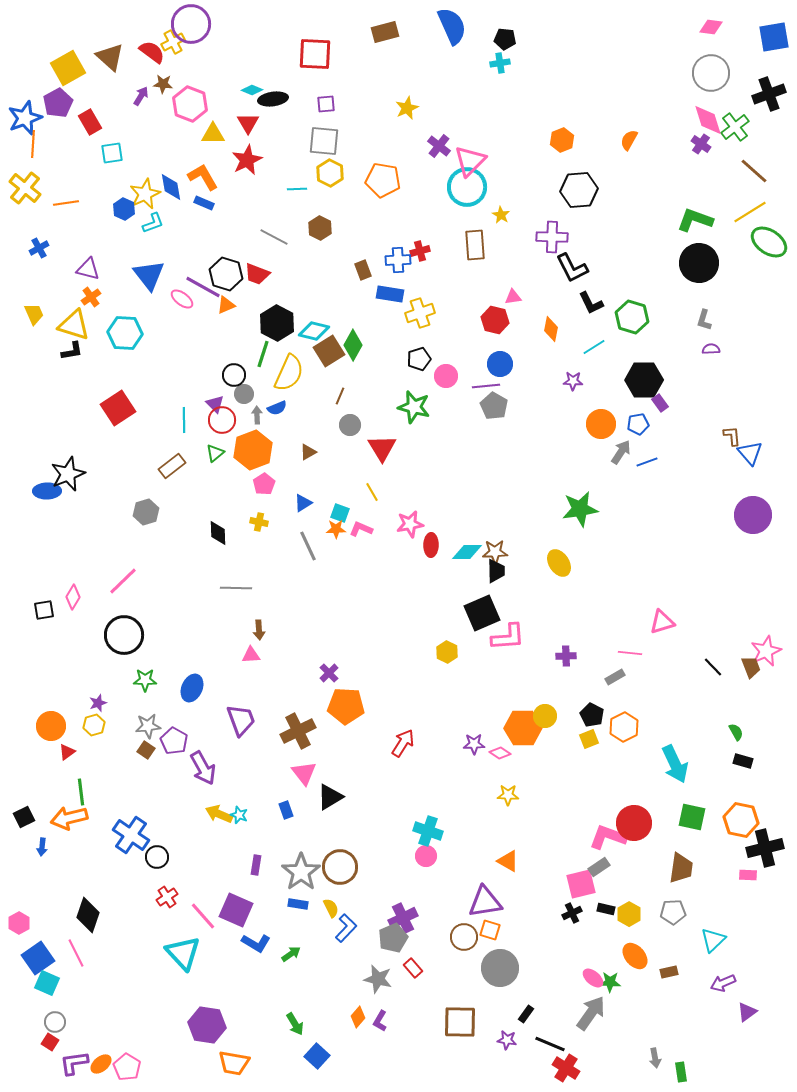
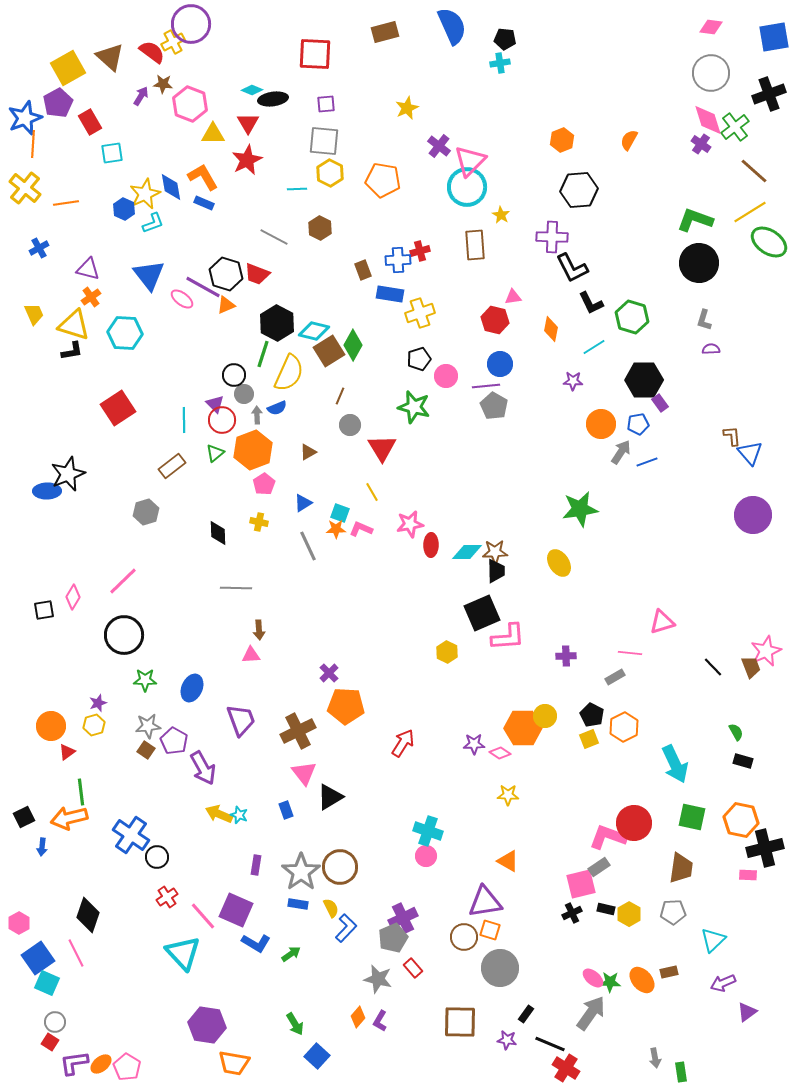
orange ellipse at (635, 956): moved 7 px right, 24 px down
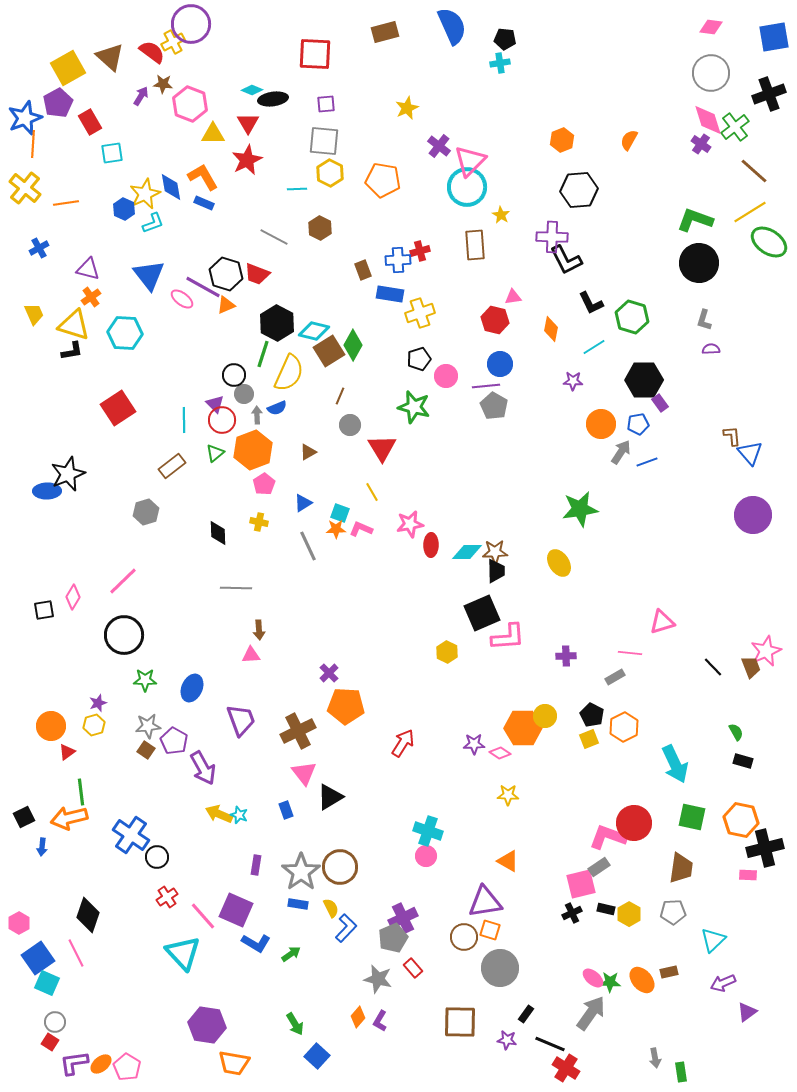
black L-shape at (572, 268): moved 6 px left, 8 px up
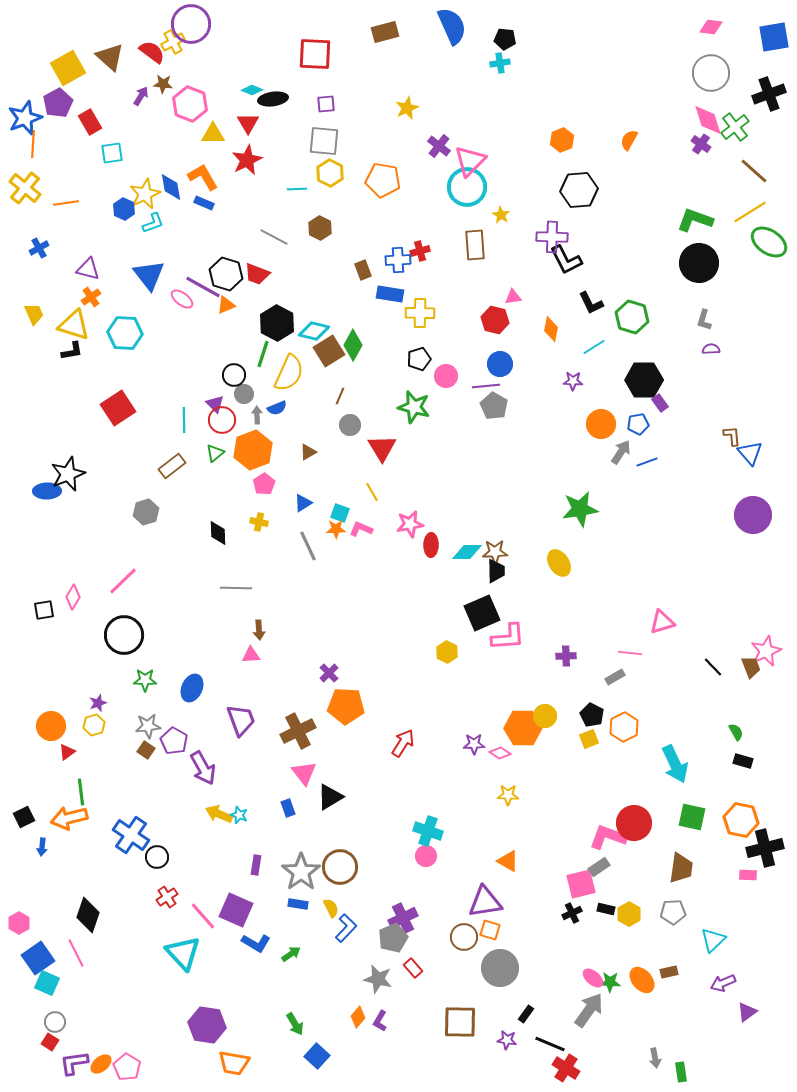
yellow cross at (420, 313): rotated 20 degrees clockwise
blue rectangle at (286, 810): moved 2 px right, 2 px up
gray arrow at (591, 1013): moved 2 px left, 3 px up
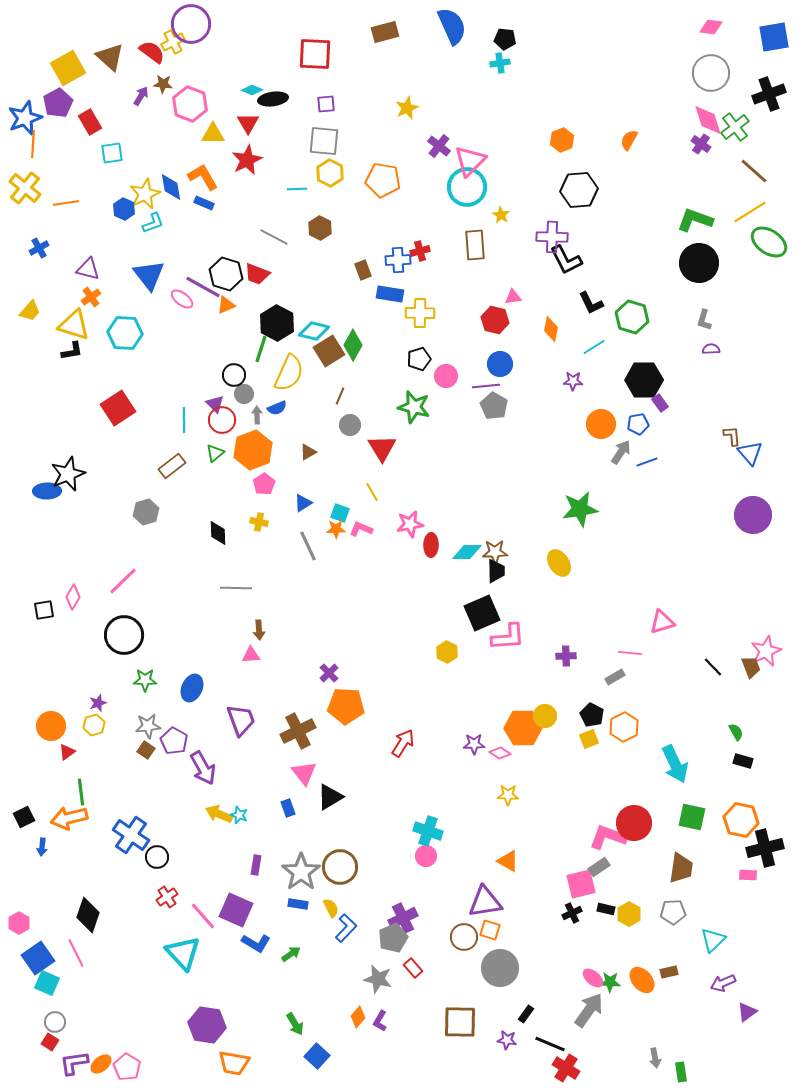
yellow trapezoid at (34, 314): moved 4 px left, 3 px up; rotated 65 degrees clockwise
green line at (263, 354): moved 2 px left, 5 px up
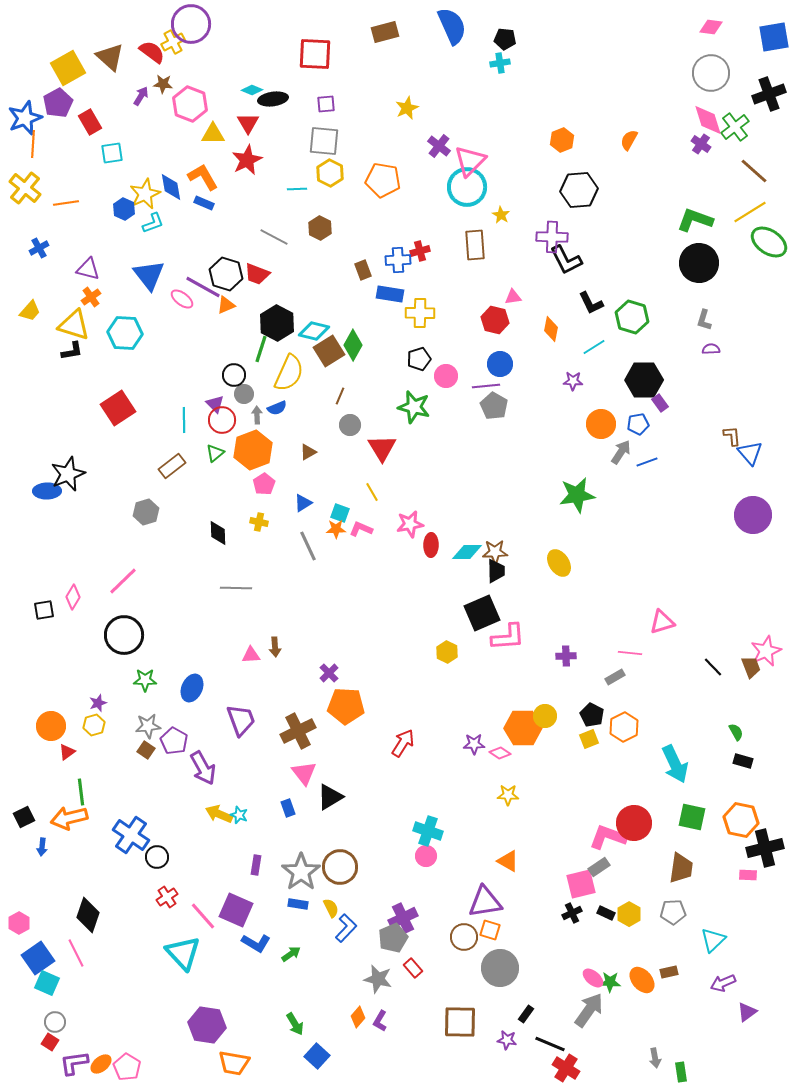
green star at (580, 509): moved 3 px left, 14 px up
brown arrow at (259, 630): moved 16 px right, 17 px down
black rectangle at (606, 909): moved 4 px down; rotated 12 degrees clockwise
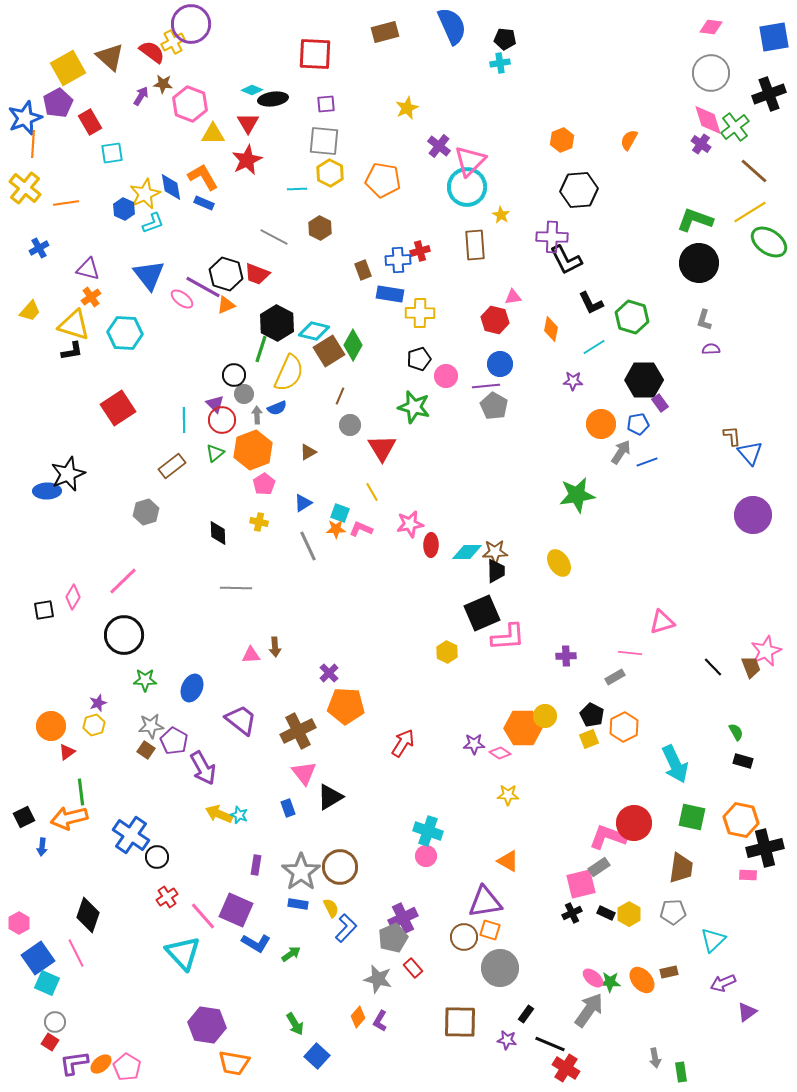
purple trapezoid at (241, 720): rotated 32 degrees counterclockwise
gray star at (148, 726): moved 3 px right
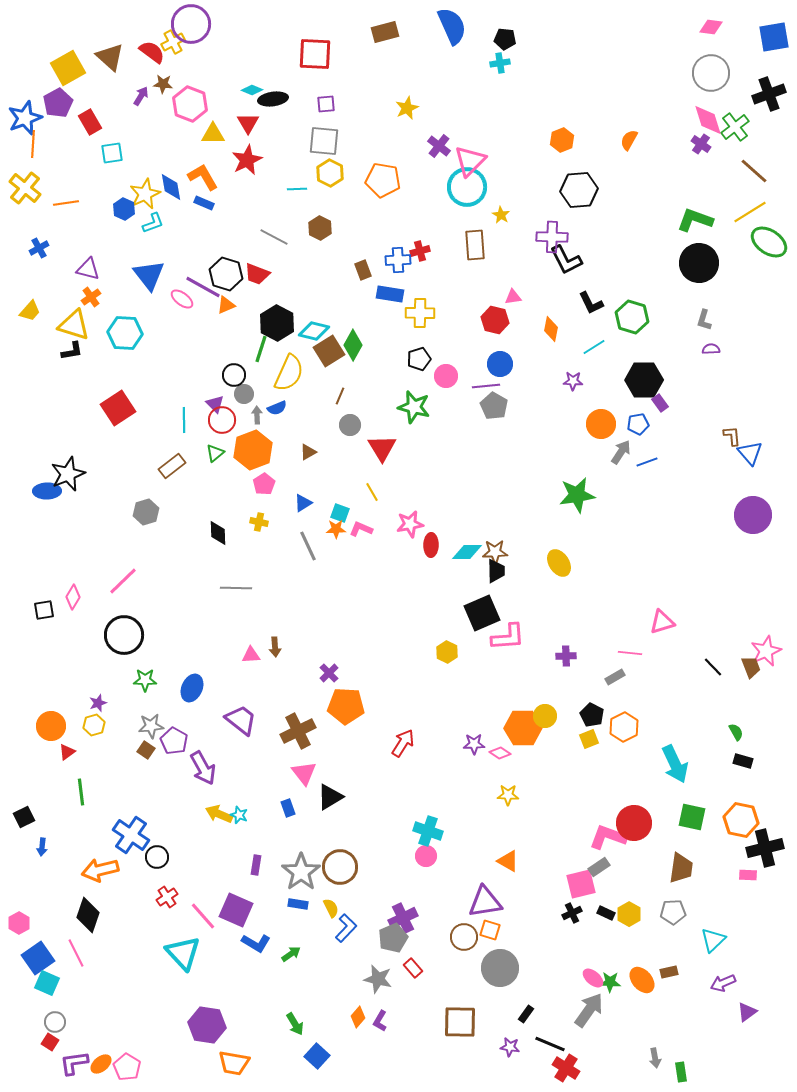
orange arrow at (69, 818): moved 31 px right, 52 px down
purple star at (507, 1040): moved 3 px right, 7 px down
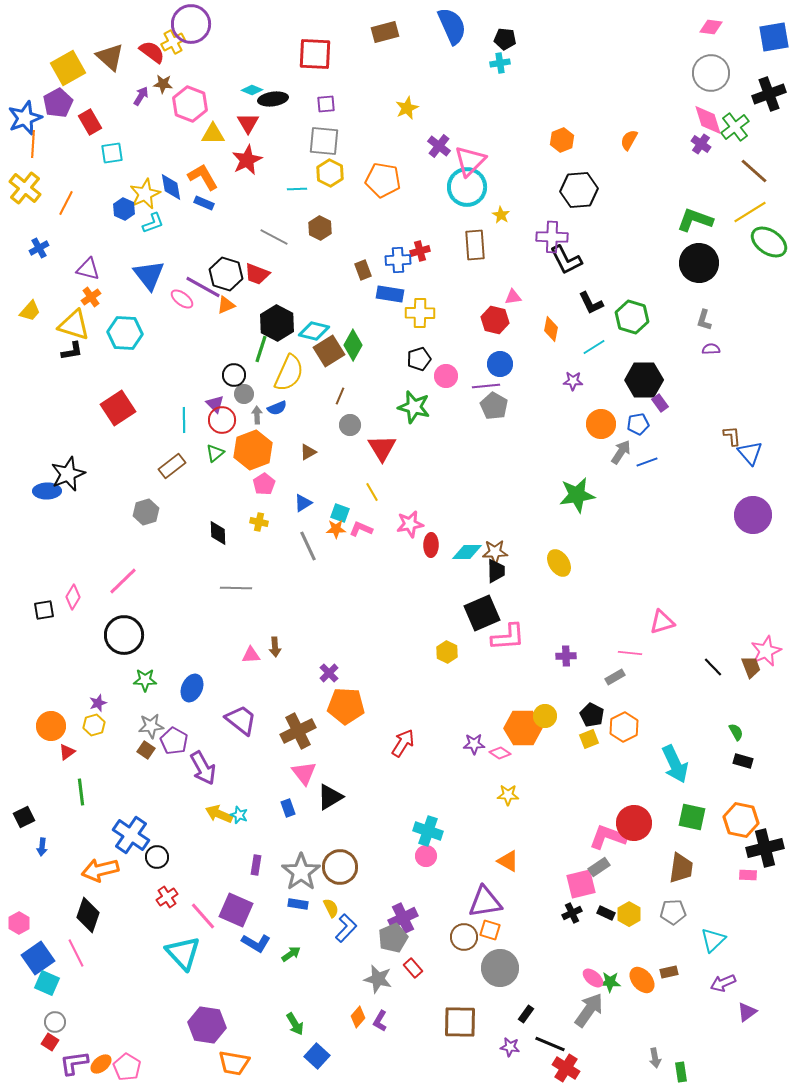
orange line at (66, 203): rotated 55 degrees counterclockwise
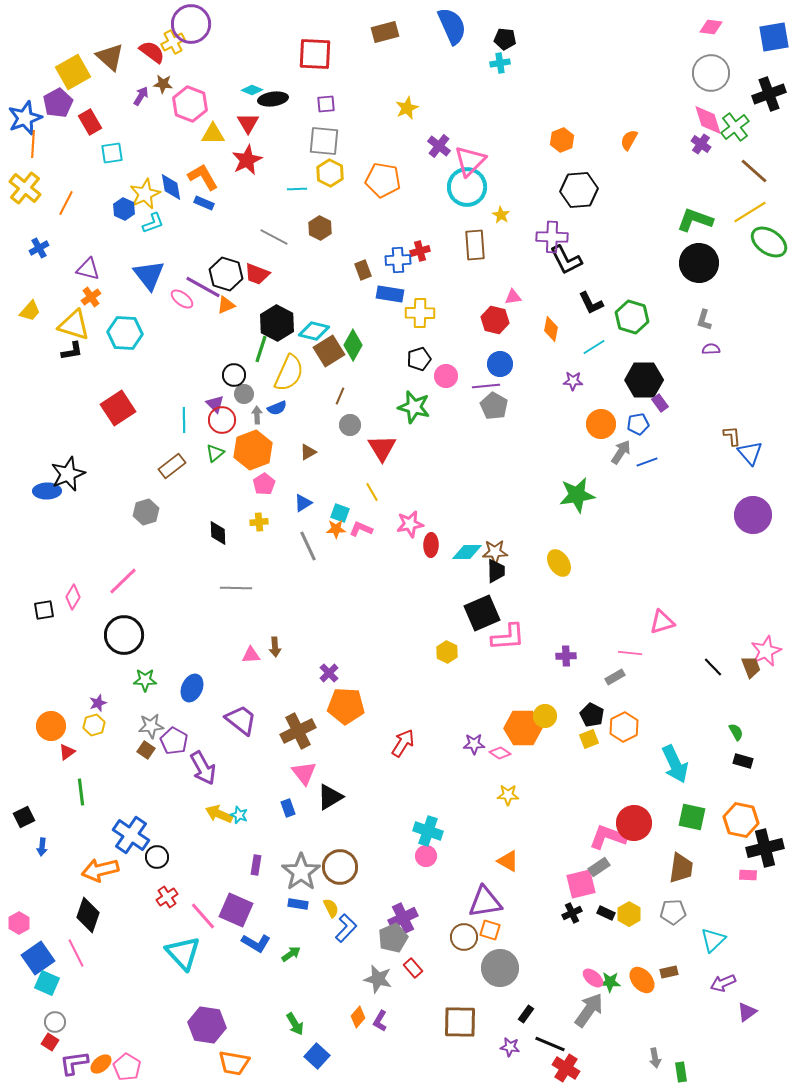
yellow square at (68, 68): moved 5 px right, 4 px down
yellow cross at (259, 522): rotated 18 degrees counterclockwise
